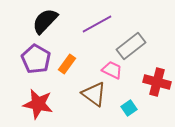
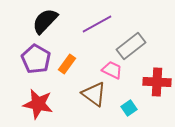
red cross: rotated 12 degrees counterclockwise
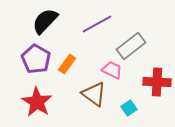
red star: moved 1 px left, 2 px up; rotated 20 degrees clockwise
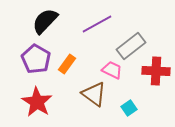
red cross: moved 1 px left, 11 px up
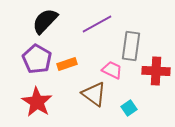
gray rectangle: rotated 44 degrees counterclockwise
purple pentagon: moved 1 px right
orange rectangle: rotated 36 degrees clockwise
